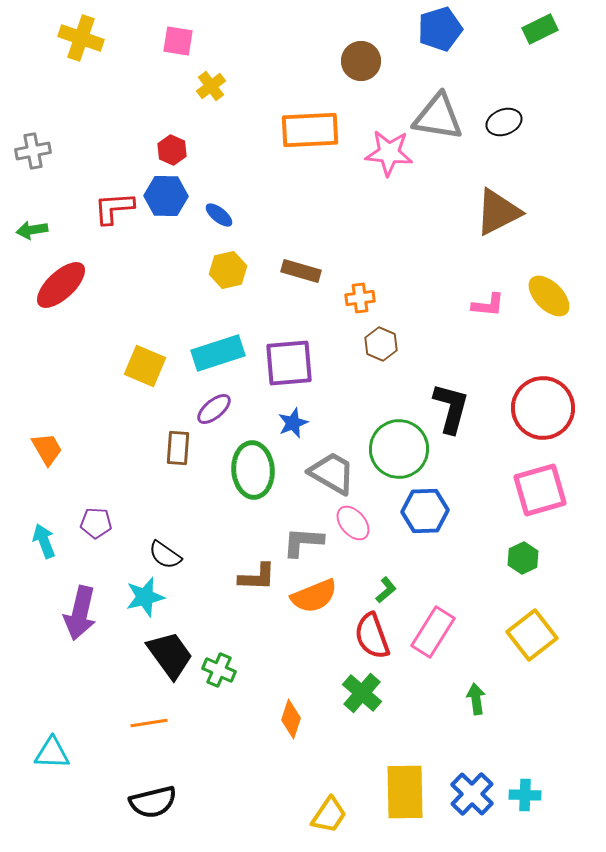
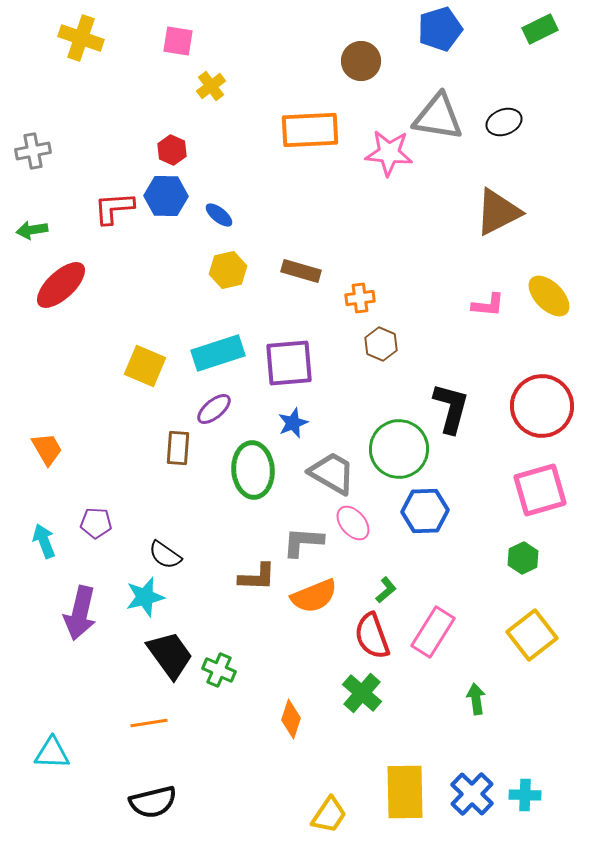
red circle at (543, 408): moved 1 px left, 2 px up
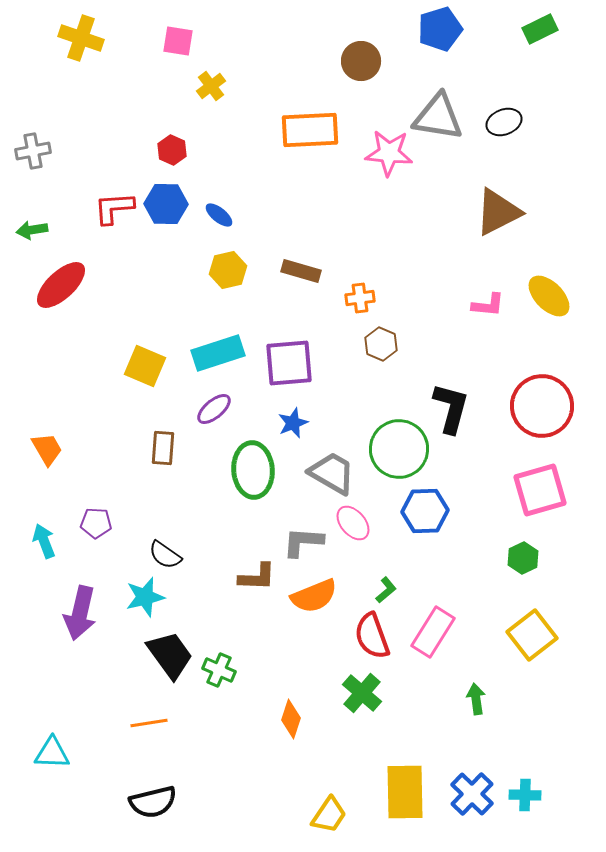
blue hexagon at (166, 196): moved 8 px down
brown rectangle at (178, 448): moved 15 px left
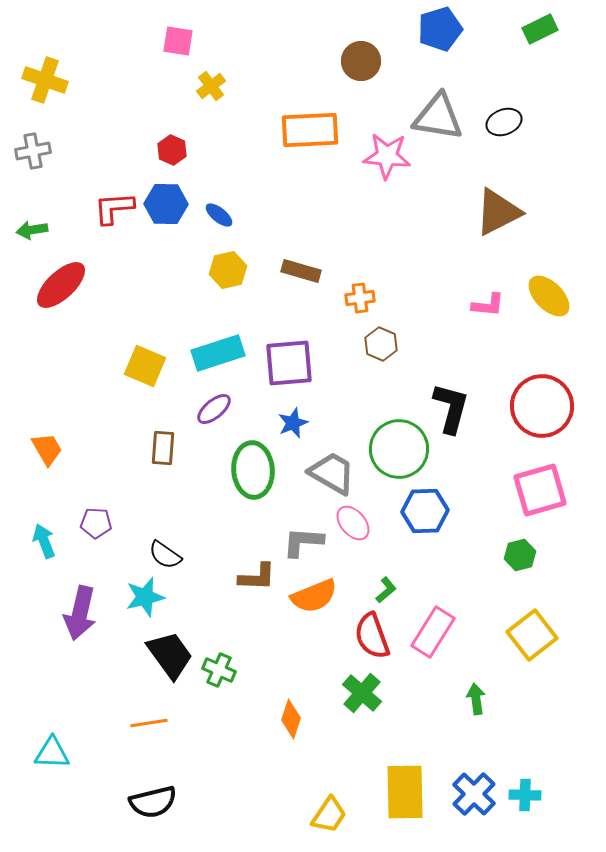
yellow cross at (81, 38): moved 36 px left, 42 px down
pink star at (389, 153): moved 2 px left, 3 px down
green hexagon at (523, 558): moved 3 px left, 3 px up; rotated 12 degrees clockwise
blue cross at (472, 794): moved 2 px right
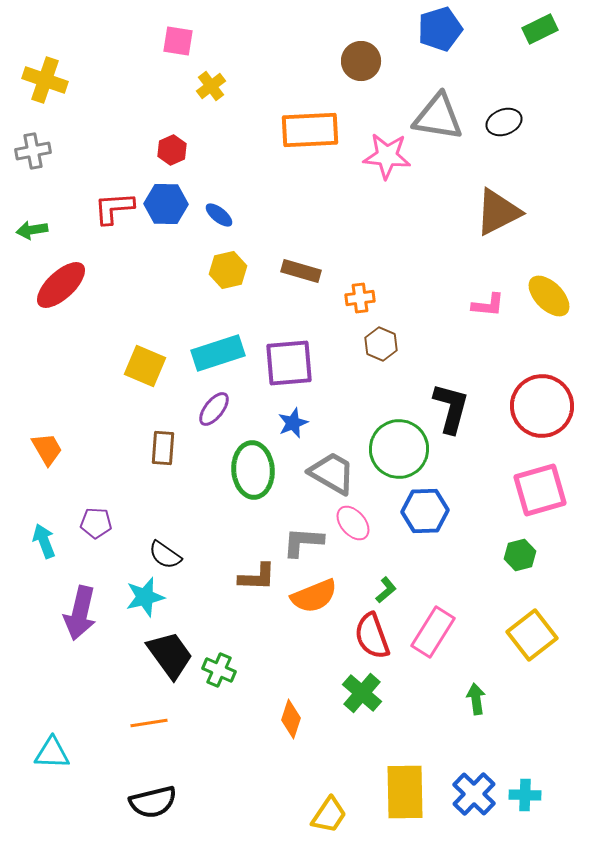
red hexagon at (172, 150): rotated 12 degrees clockwise
purple ellipse at (214, 409): rotated 12 degrees counterclockwise
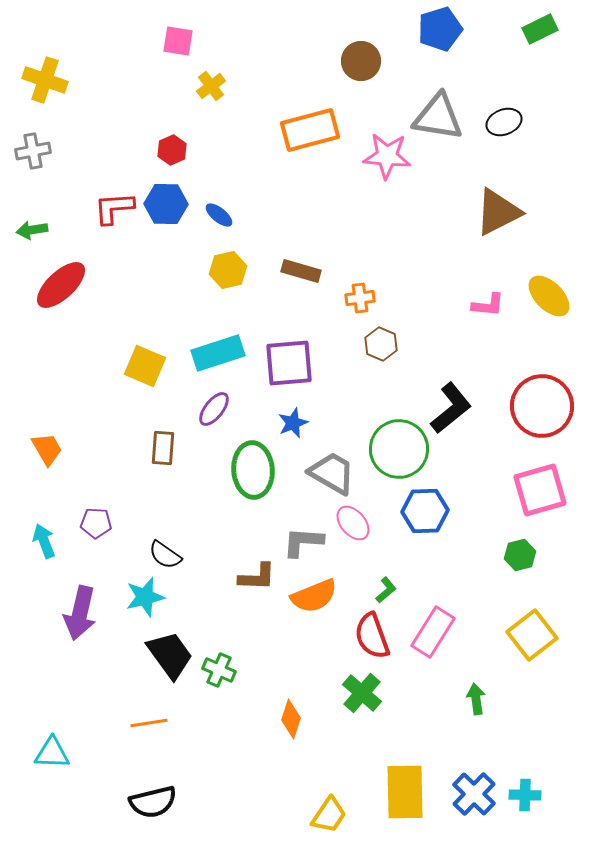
orange rectangle at (310, 130): rotated 12 degrees counterclockwise
black L-shape at (451, 408): rotated 36 degrees clockwise
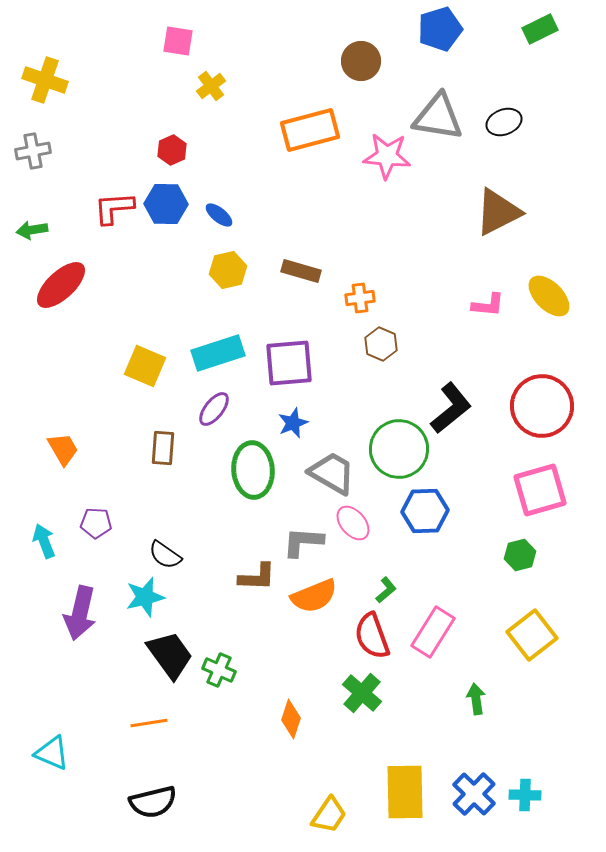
orange trapezoid at (47, 449): moved 16 px right
cyan triangle at (52, 753): rotated 21 degrees clockwise
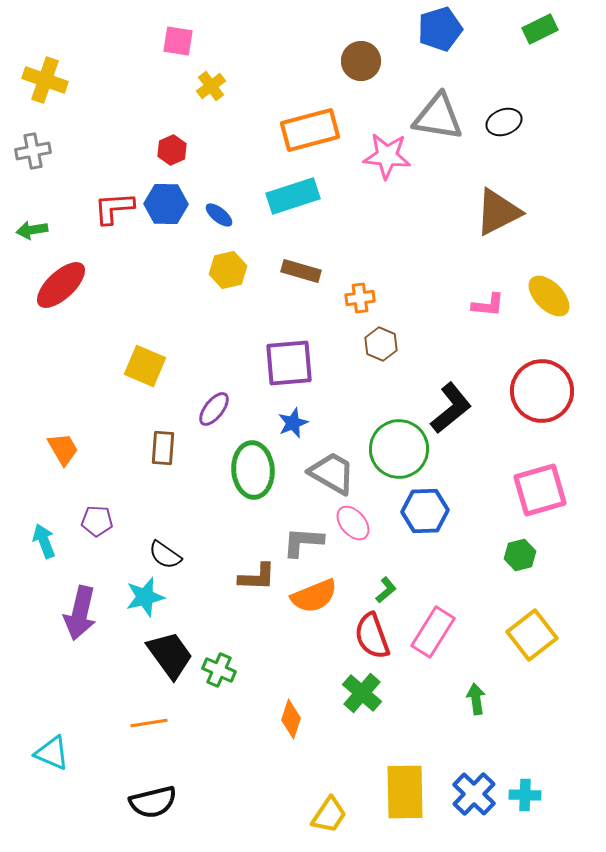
cyan rectangle at (218, 353): moved 75 px right, 157 px up
red circle at (542, 406): moved 15 px up
purple pentagon at (96, 523): moved 1 px right, 2 px up
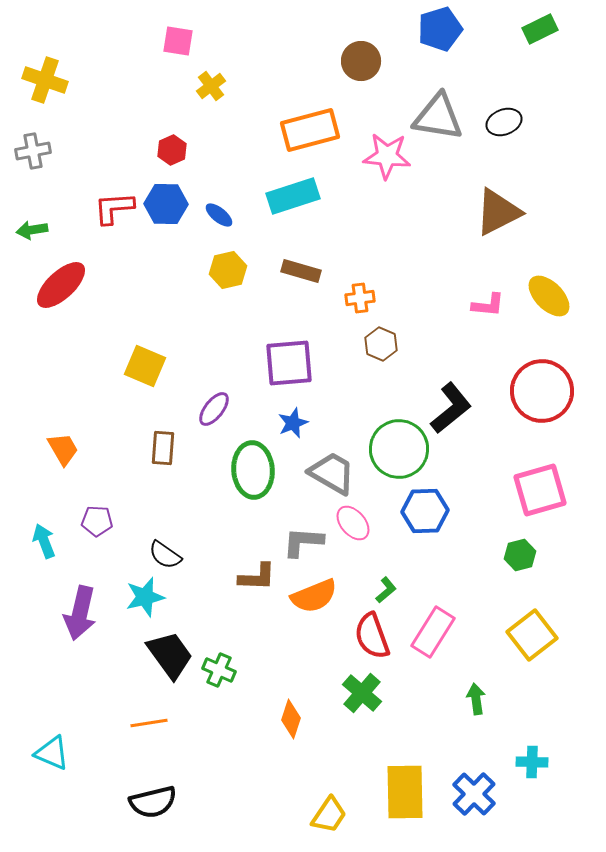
cyan cross at (525, 795): moved 7 px right, 33 px up
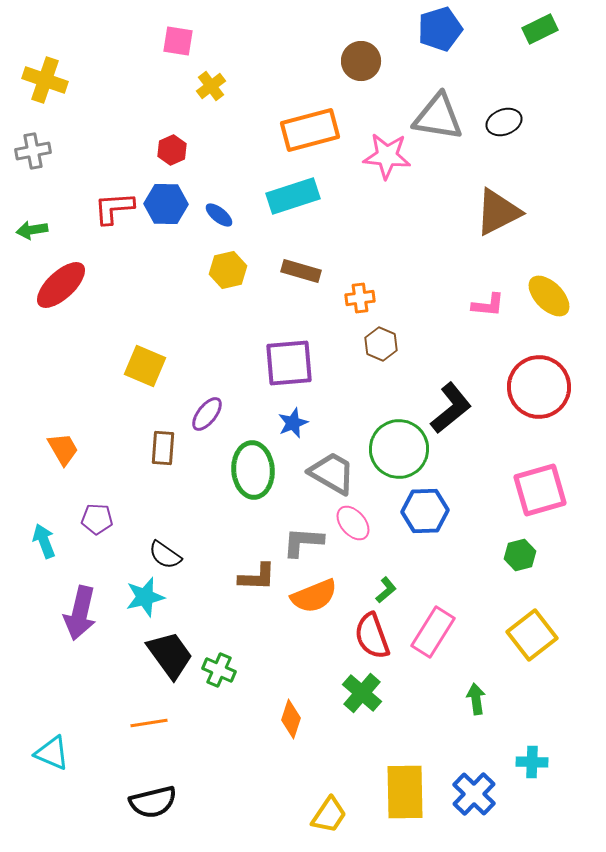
red circle at (542, 391): moved 3 px left, 4 px up
purple ellipse at (214, 409): moved 7 px left, 5 px down
purple pentagon at (97, 521): moved 2 px up
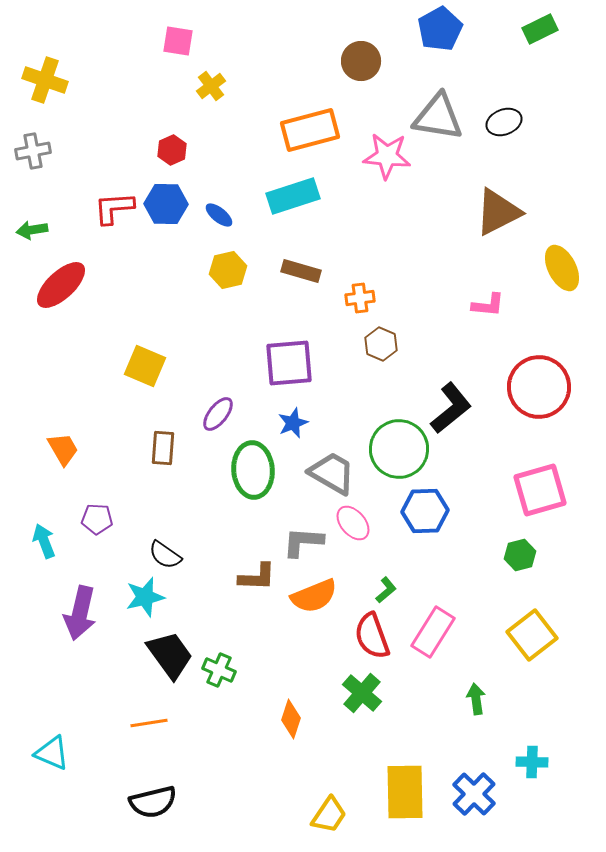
blue pentagon at (440, 29): rotated 12 degrees counterclockwise
yellow ellipse at (549, 296): moved 13 px right, 28 px up; rotated 18 degrees clockwise
purple ellipse at (207, 414): moved 11 px right
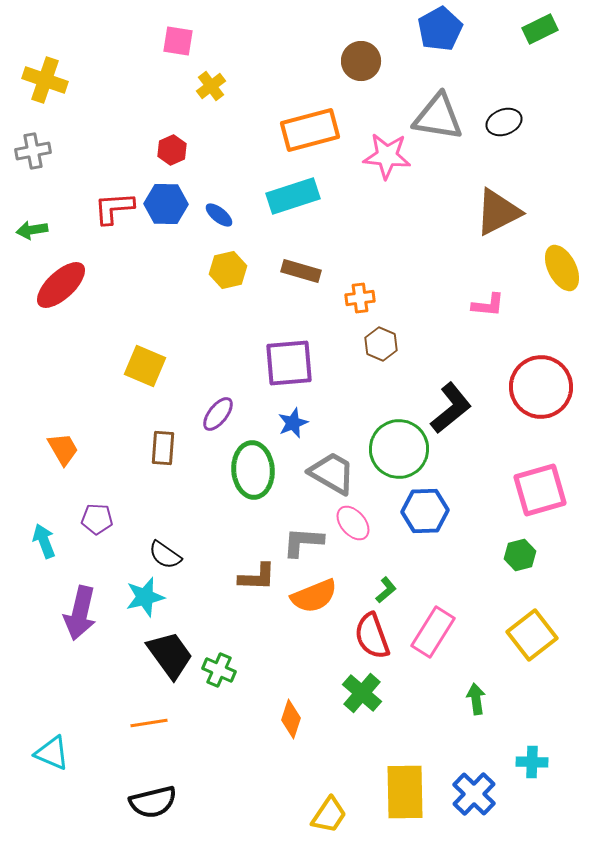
red circle at (539, 387): moved 2 px right
